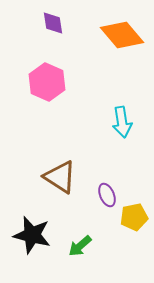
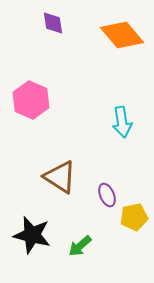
pink hexagon: moved 16 px left, 18 px down
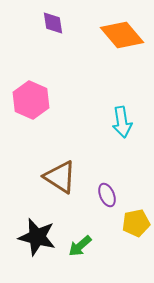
yellow pentagon: moved 2 px right, 6 px down
black star: moved 5 px right, 2 px down
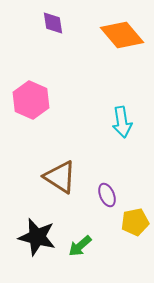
yellow pentagon: moved 1 px left, 1 px up
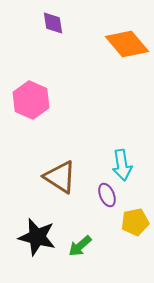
orange diamond: moved 5 px right, 9 px down
cyan arrow: moved 43 px down
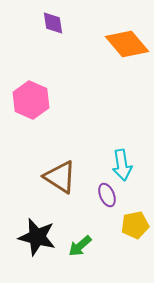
yellow pentagon: moved 3 px down
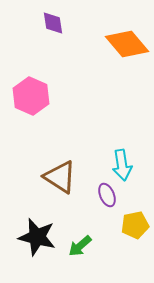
pink hexagon: moved 4 px up
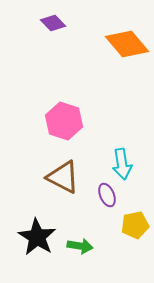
purple diamond: rotated 35 degrees counterclockwise
pink hexagon: moved 33 px right, 25 px down; rotated 6 degrees counterclockwise
cyan arrow: moved 1 px up
brown triangle: moved 3 px right; rotated 6 degrees counterclockwise
black star: rotated 18 degrees clockwise
green arrow: rotated 130 degrees counterclockwise
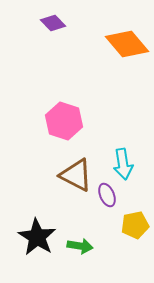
cyan arrow: moved 1 px right
brown triangle: moved 13 px right, 2 px up
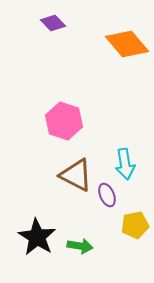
cyan arrow: moved 2 px right
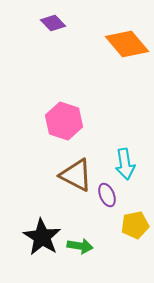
black star: moved 5 px right
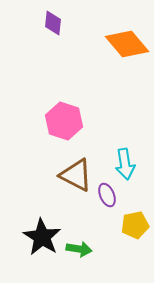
purple diamond: rotated 50 degrees clockwise
green arrow: moved 1 px left, 3 px down
